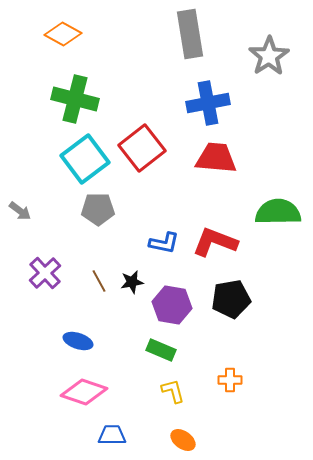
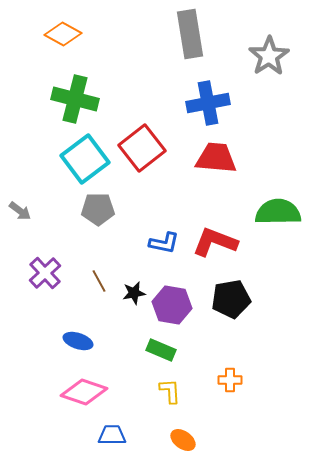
black star: moved 2 px right, 11 px down
yellow L-shape: moved 3 px left; rotated 12 degrees clockwise
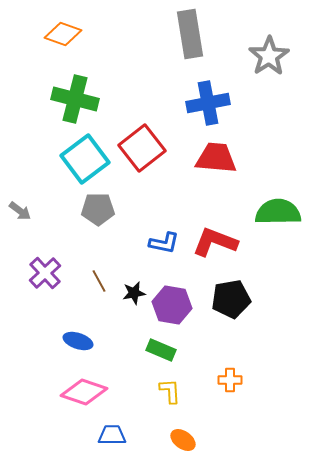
orange diamond: rotated 9 degrees counterclockwise
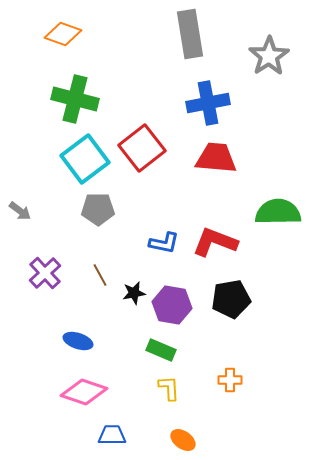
brown line: moved 1 px right, 6 px up
yellow L-shape: moved 1 px left, 3 px up
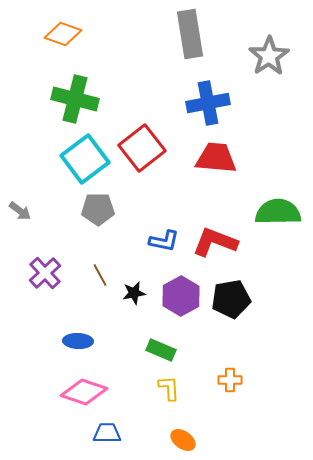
blue L-shape: moved 2 px up
purple hexagon: moved 9 px right, 9 px up; rotated 21 degrees clockwise
blue ellipse: rotated 16 degrees counterclockwise
blue trapezoid: moved 5 px left, 2 px up
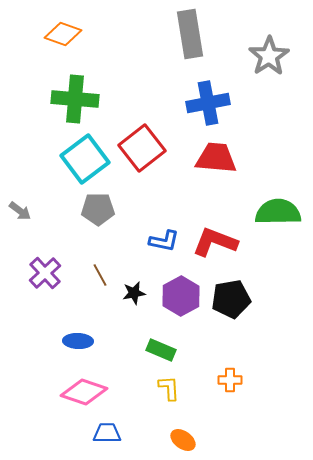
green cross: rotated 9 degrees counterclockwise
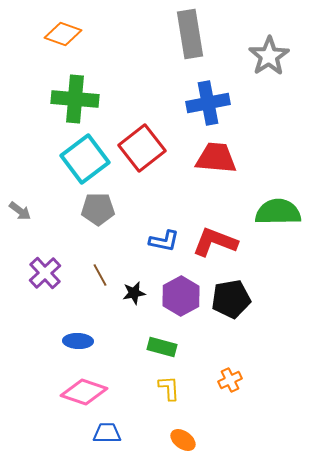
green rectangle: moved 1 px right, 3 px up; rotated 8 degrees counterclockwise
orange cross: rotated 25 degrees counterclockwise
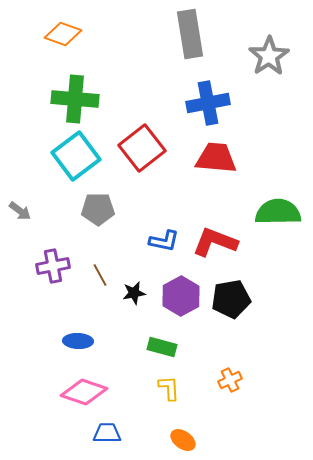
cyan square: moved 9 px left, 3 px up
purple cross: moved 8 px right, 7 px up; rotated 32 degrees clockwise
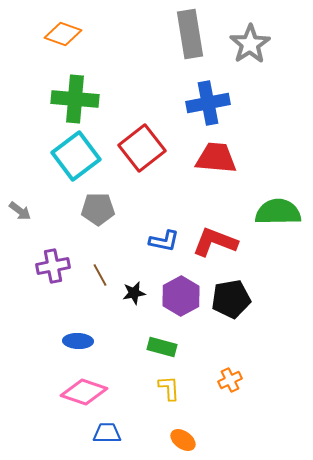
gray star: moved 19 px left, 12 px up
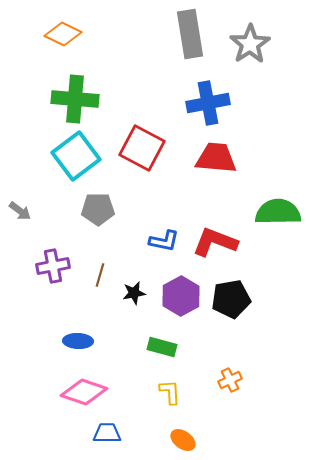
orange diamond: rotated 6 degrees clockwise
red square: rotated 24 degrees counterclockwise
brown line: rotated 45 degrees clockwise
yellow L-shape: moved 1 px right, 4 px down
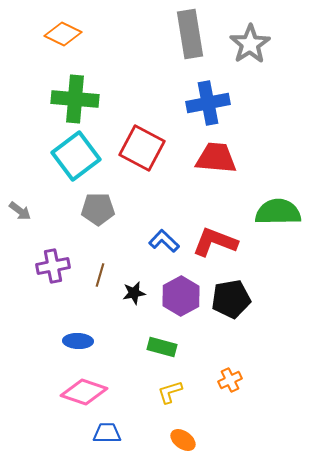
blue L-shape: rotated 148 degrees counterclockwise
yellow L-shape: rotated 104 degrees counterclockwise
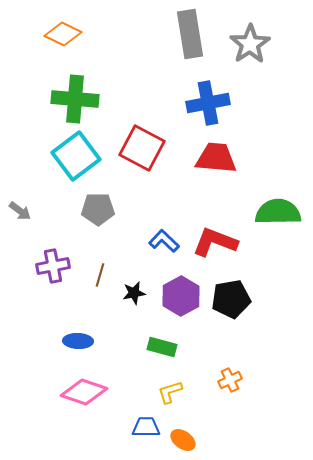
blue trapezoid: moved 39 px right, 6 px up
